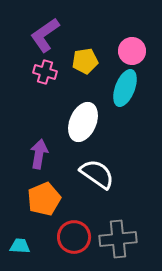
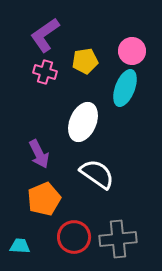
purple arrow: rotated 144 degrees clockwise
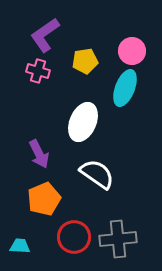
pink cross: moved 7 px left, 1 px up
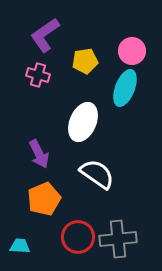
pink cross: moved 4 px down
red circle: moved 4 px right
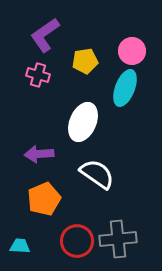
purple arrow: rotated 112 degrees clockwise
red circle: moved 1 px left, 4 px down
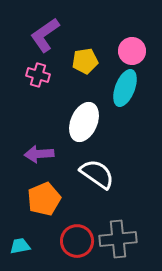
white ellipse: moved 1 px right
cyan trapezoid: rotated 15 degrees counterclockwise
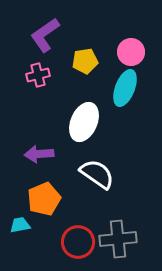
pink circle: moved 1 px left, 1 px down
pink cross: rotated 30 degrees counterclockwise
red circle: moved 1 px right, 1 px down
cyan trapezoid: moved 21 px up
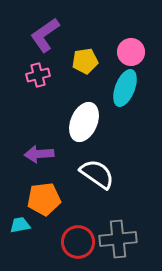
orange pentagon: rotated 16 degrees clockwise
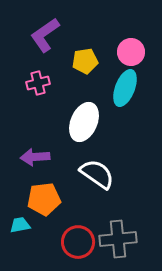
pink cross: moved 8 px down
purple arrow: moved 4 px left, 3 px down
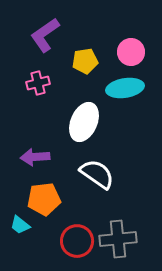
cyan ellipse: rotated 60 degrees clockwise
cyan trapezoid: rotated 130 degrees counterclockwise
red circle: moved 1 px left, 1 px up
